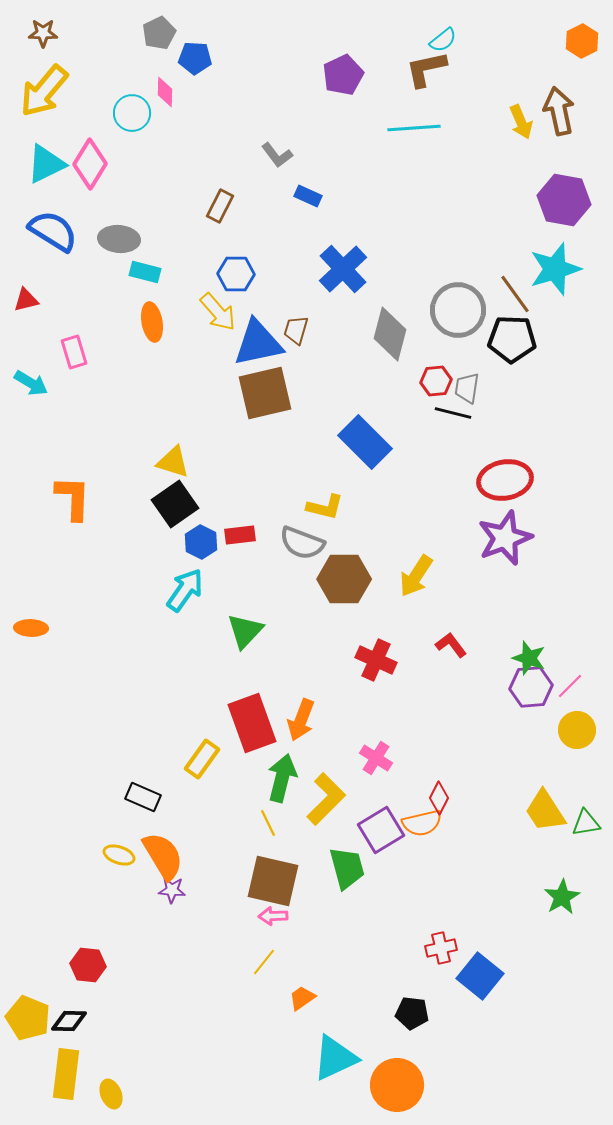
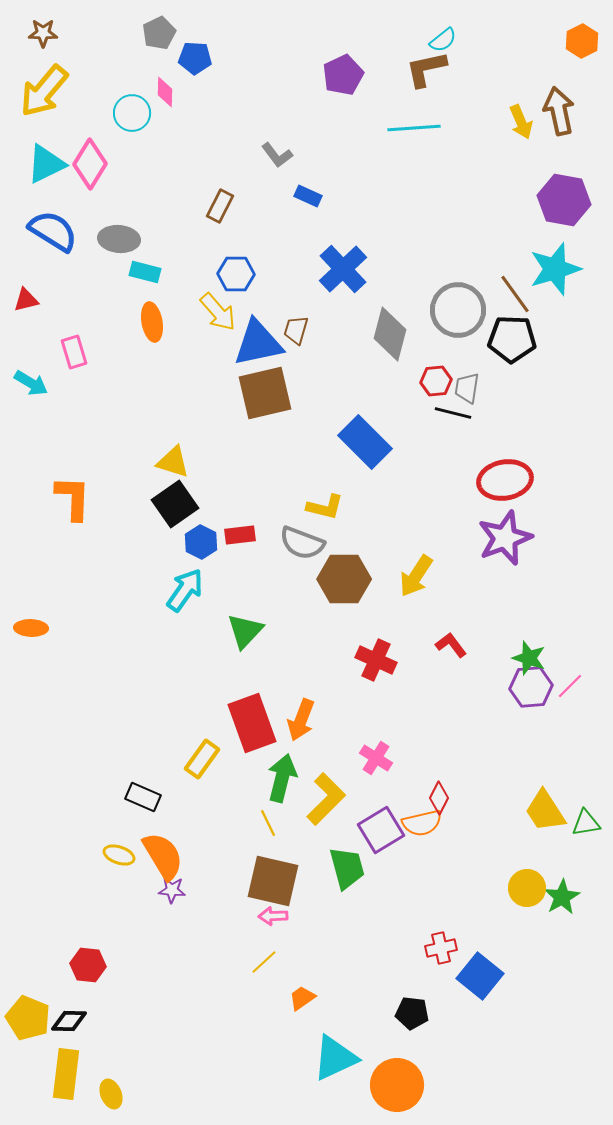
yellow circle at (577, 730): moved 50 px left, 158 px down
yellow line at (264, 962): rotated 8 degrees clockwise
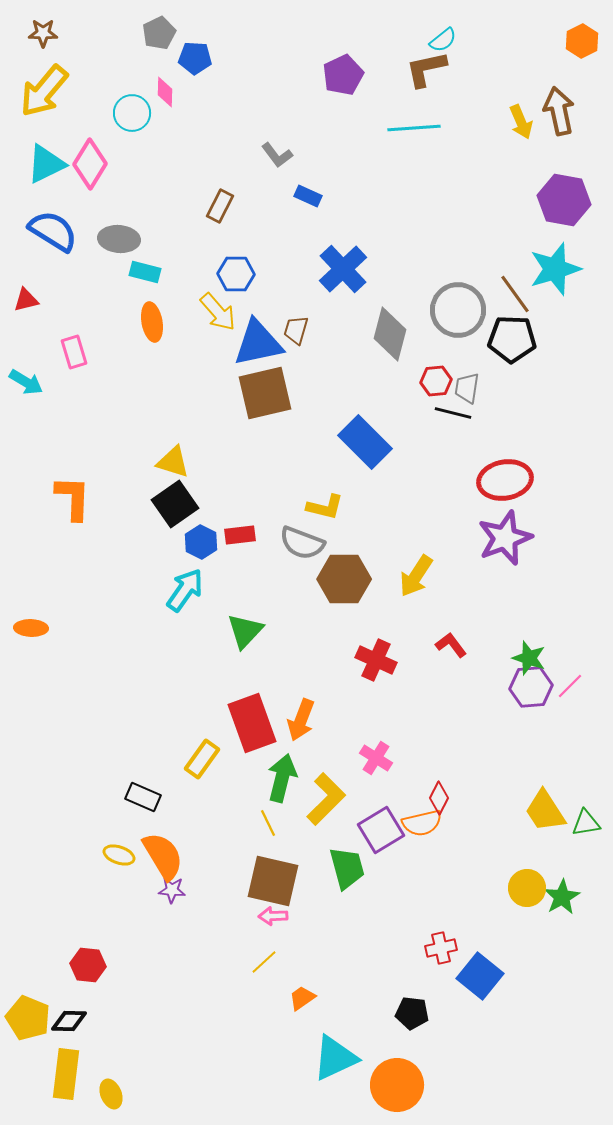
cyan arrow at (31, 383): moved 5 px left, 1 px up
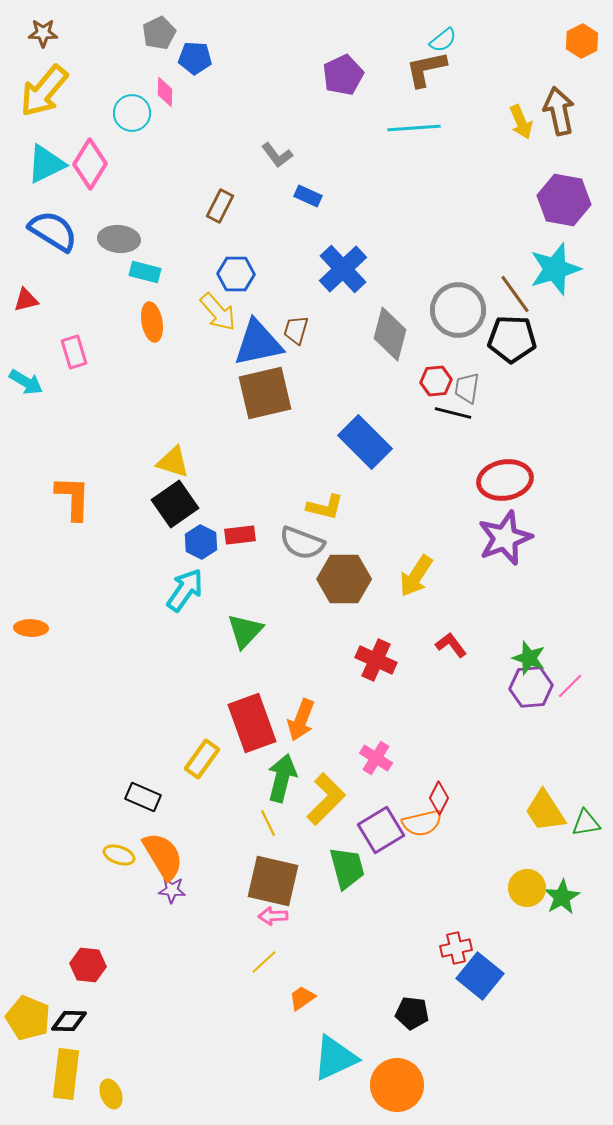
red cross at (441, 948): moved 15 px right
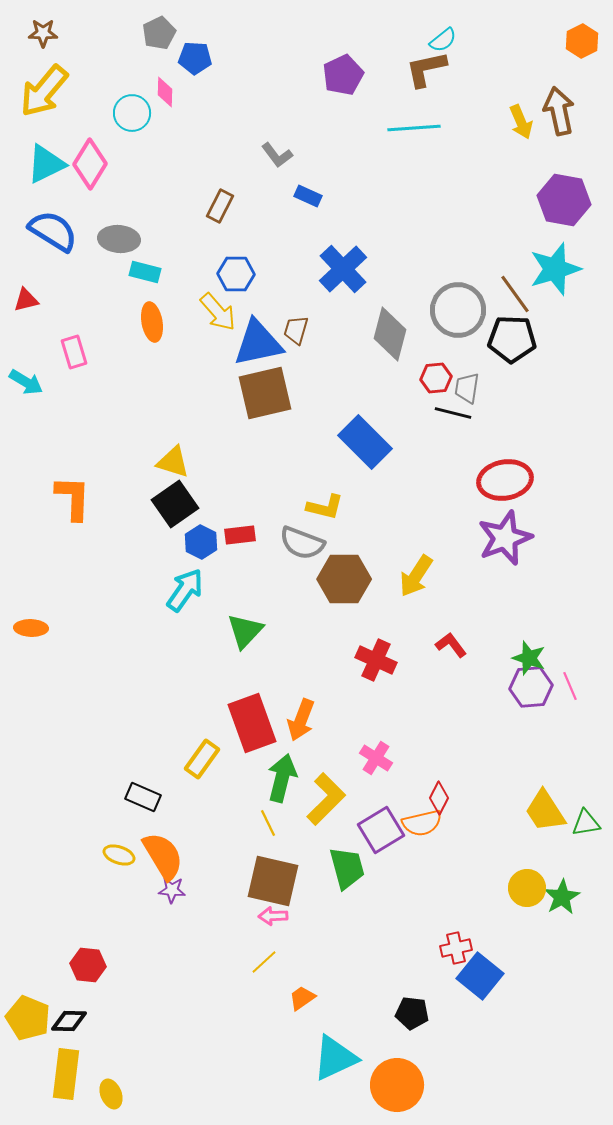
red hexagon at (436, 381): moved 3 px up
pink line at (570, 686): rotated 68 degrees counterclockwise
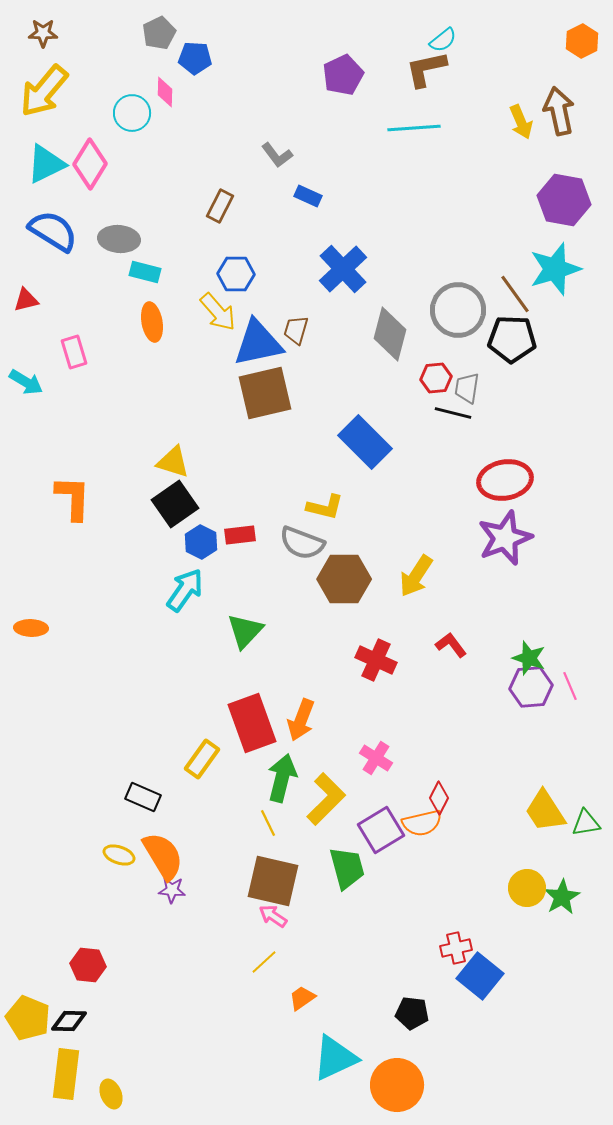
pink arrow at (273, 916): rotated 36 degrees clockwise
